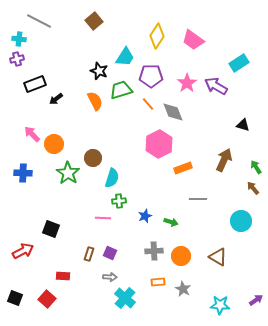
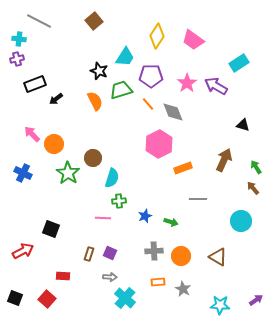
blue cross at (23, 173): rotated 24 degrees clockwise
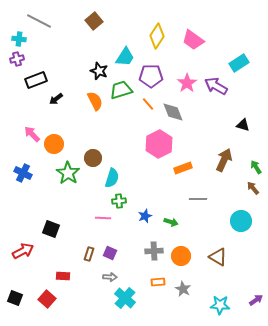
black rectangle at (35, 84): moved 1 px right, 4 px up
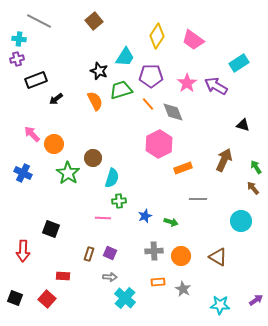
red arrow at (23, 251): rotated 120 degrees clockwise
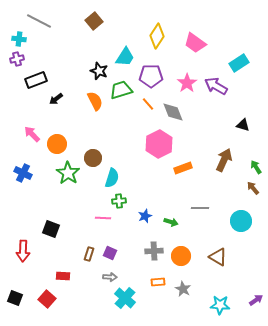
pink trapezoid at (193, 40): moved 2 px right, 3 px down
orange circle at (54, 144): moved 3 px right
gray line at (198, 199): moved 2 px right, 9 px down
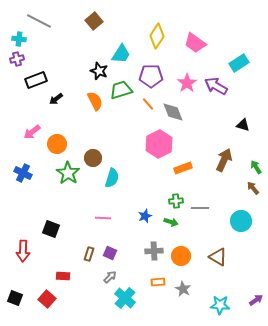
cyan trapezoid at (125, 57): moved 4 px left, 3 px up
pink arrow at (32, 134): moved 2 px up; rotated 84 degrees counterclockwise
green cross at (119, 201): moved 57 px right
gray arrow at (110, 277): rotated 48 degrees counterclockwise
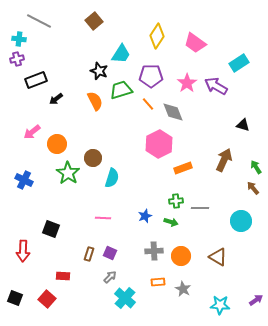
blue cross at (23, 173): moved 1 px right, 7 px down
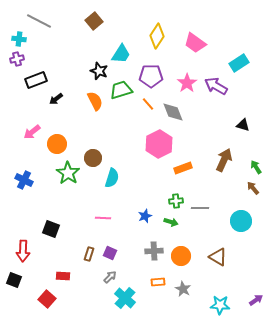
black square at (15, 298): moved 1 px left, 18 px up
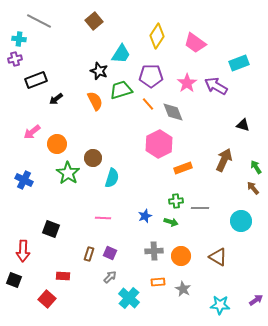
purple cross at (17, 59): moved 2 px left
cyan rectangle at (239, 63): rotated 12 degrees clockwise
cyan cross at (125, 298): moved 4 px right
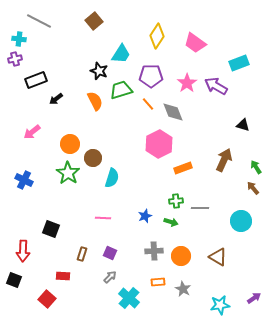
orange circle at (57, 144): moved 13 px right
brown rectangle at (89, 254): moved 7 px left
purple arrow at (256, 300): moved 2 px left, 2 px up
cyan star at (220, 305): rotated 12 degrees counterclockwise
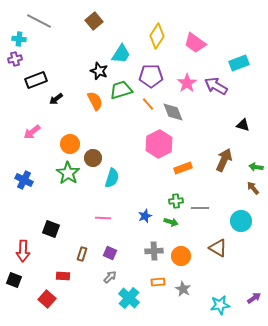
green arrow at (256, 167): rotated 48 degrees counterclockwise
brown triangle at (218, 257): moved 9 px up
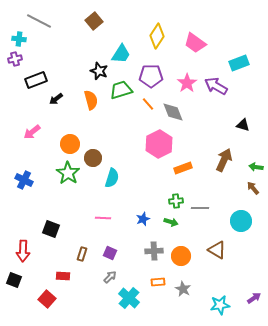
orange semicircle at (95, 101): moved 4 px left, 1 px up; rotated 12 degrees clockwise
blue star at (145, 216): moved 2 px left, 3 px down
brown triangle at (218, 248): moved 1 px left, 2 px down
